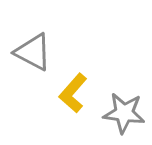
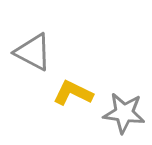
yellow L-shape: rotated 75 degrees clockwise
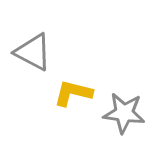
yellow L-shape: rotated 12 degrees counterclockwise
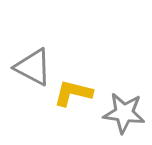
gray triangle: moved 15 px down
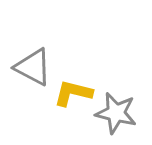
gray star: moved 8 px left; rotated 6 degrees clockwise
